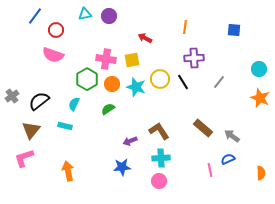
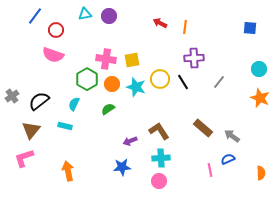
blue square: moved 16 px right, 2 px up
red arrow: moved 15 px right, 15 px up
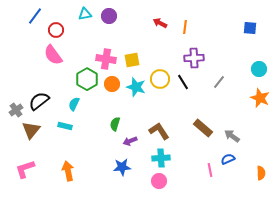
pink semicircle: rotated 35 degrees clockwise
gray cross: moved 4 px right, 14 px down
green semicircle: moved 7 px right, 15 px down; rotated 40 degrees counterclockwise
pink L-shape: moved 1 px right, 11 px down
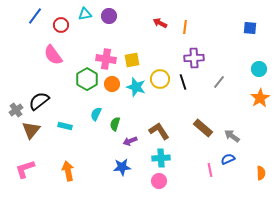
red circle: moved 5 px right, 5 px up
black line: rotated 14 degrees clockwise
orange star: rotated 18 degrees clockwise
cyan semicircle: moved 22 px right, 10 px down
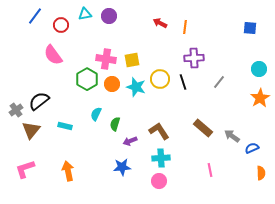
blue semicircle: moved 24 px right, 11 px up
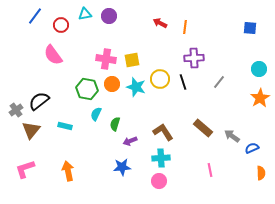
green hexagon: moved 10 px down; rotated 20 degrees counterclockwise
brown L-shape: moved 4 px right, 1 px down
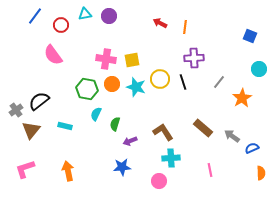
blue square: moved 8 px down; rotated 16 degrees clockwise
orange star: moved 18 px left
cyan cross: moved 10 px right
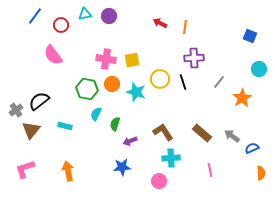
cyan star: moved 5 px down
brown rectangle: moved 1 px left, 5 px down
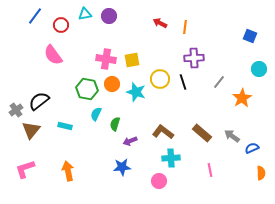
brown L-shape: rotated 20 degrees counterclockwise
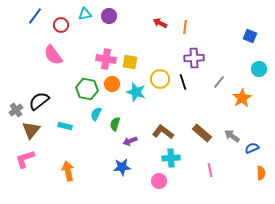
yellow square: moved 2 px left, 2 px down; rotated 21 degrees clockwise
pink L-shape: moved 10 px up
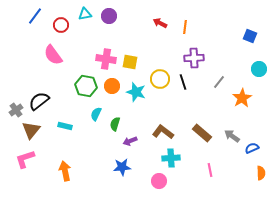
orange circle: moved 2 px down
green hexagon: moved 1 px left, 3 px up
orange arrow: moved 3 px left
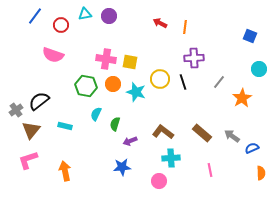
pink semicircle: rotated 35 degrees counterclockwise
orange circle: moved 1 px right, 2 px up
pink L-shape: moved 3 px right, 1 px down
